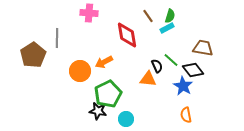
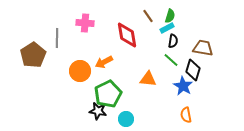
pink cross: moved 4 px left, 10 px down
black semicircle: moved 16 px right, 25 px up; rotated 32 degrees clockwise
black diamond: rotated 55 degrees clockwise
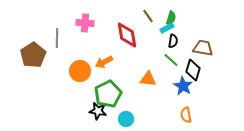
green semicircle: moved 1 px right, 2 px down
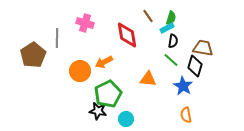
pink cross: rotated 12 degrees clockwise
black diamond: moved 2 px right, 4 px up
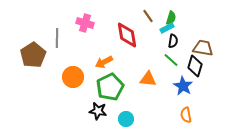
orange circle: moved 7 px left, 6 px down
green pentagon: moved 2 px right, 7 px up
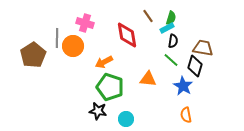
orange circle: moved 31 px up
green pentagon: rotated 28 degrees counterclockwise
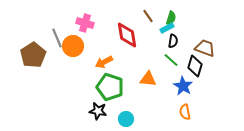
gray line: rotated 24 degrees counterclockwise
brown trapezoid: moved 2 px right; rotated 10 degrees clockwise
orange semicircle: moved 1 px left, 3 px up
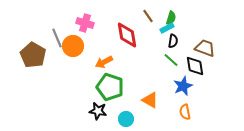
brown pentagon: rotated 10 degrees counterclockwise
black diamond: rotated 25 degrees counterclockwise
orange triangle: moved 2 px right, 21 px down; rotated 24 degrees clockwise
blue star: rotated 18 degrees clockwise
